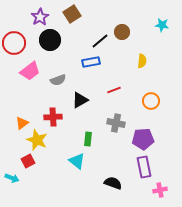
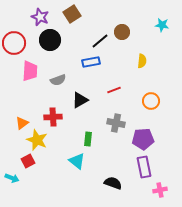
purple star: rotated 18 degrees counterclockwise
pink trapezoid: rotated 50 degrees counterclockwise
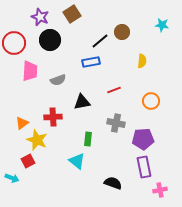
black triangle: moved 2 px right, 2 px down; rotated 18 degrees clockwise
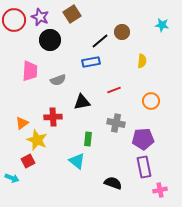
red circle: moved 23 px up
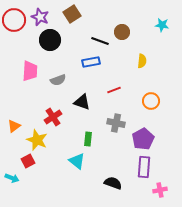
black line: rotated 60 degrees clockwise
black triangle: rotated 30 degrees clockwise
red cross: rotated 30 degrees counterclockwise
orange triangle: moved 8 px left, 3 px down
purple pentagon: rotated 25 degrees counterclockwise
purple rectangle: rotated 15 degrees clockwise
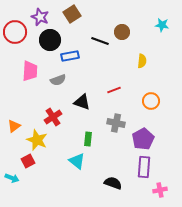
red circle: moved 1 px right, 12 px down
blue rectangle: moved 21 px left, 6 px up
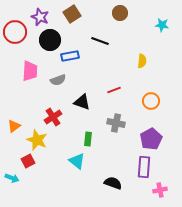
brown circle: moved 2 px left, 19 px up
purple pentagon: moved 8 px right
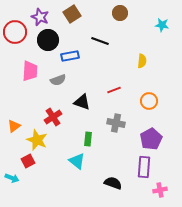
black circle: moved 2 px left
orange circle: moved 2 px left
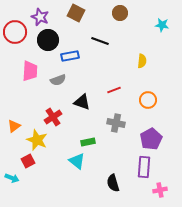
brown square: moved 4 px right, 1 px up; rotated 30 degrees counterclockwise
orange circle: moved 1 px left, 1 px up
green rectangle: moved 3 px down; rotated 72 degrees clockwise
black semicircle: rotated 126 degrees counterclockwise
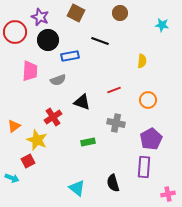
cyan triangle: moved 27 px down
pink cross: moved 8 px right, 4 px down
